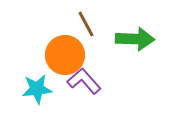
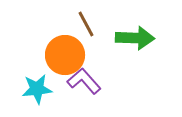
green arrow: moved 1 px up
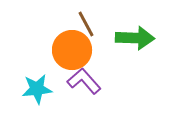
orange circle: moved 7 px right, 5 px up
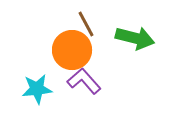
green arrow: rotated 12 degrees clockwise
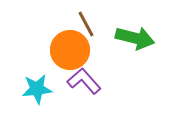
orange circle: moved 2 px left
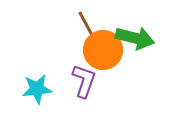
orange circle: moved 33 px right
purple L-shape: rotated 60 degrees clockwise
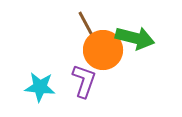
cyan star: moved 3 px right, 2 px up; rotated 12 degrees clockwise
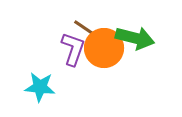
brown line: moved 5 px down; rotated 28 degrees counterclockwise
orange circle: moved 1 px right, 2 px up
purple L-shape: moved 11 px left, 32 px up
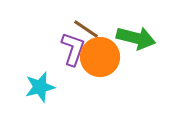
green arrow: moved 1 px right
orange circle: moved 4 px left, 9 px down
cyan star: rotated 20 degrees counterclockwise
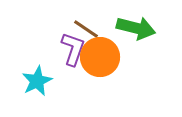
green arrow: moved 10 px up
cyan star: moved 3 px left, 6 px up; rotated 12 degrees counterclockwise
